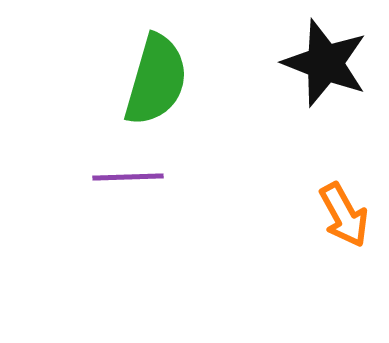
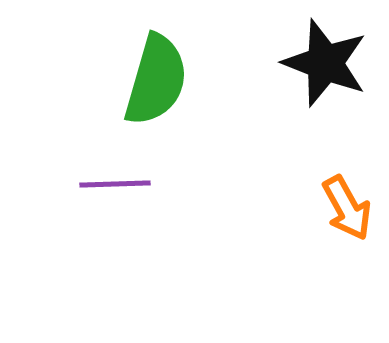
purple line: moved 13 px left, 7 px down
orange arrow: moved 3 px right, 7 px up
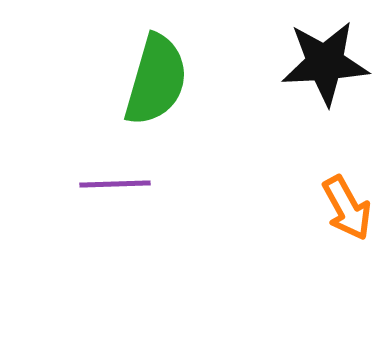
black star: rotated 24 degrees counterclockwise
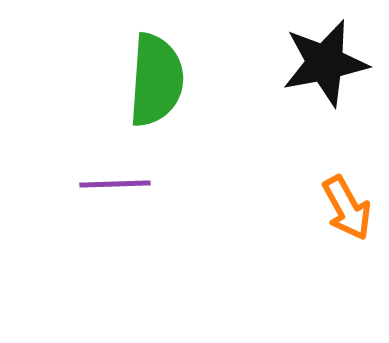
black star: rotated 8 degrees counterclockwise
green semicircle: rotated 12 degrees counterclockwise
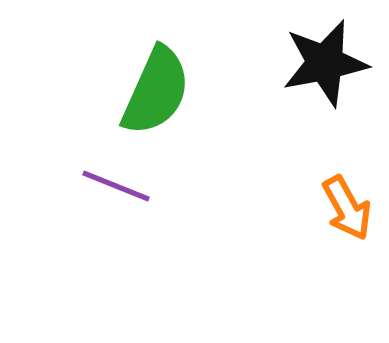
green semicircle: moved 11 px down; rotated 20 degrees clockwise
purple line: moved 1 px right, 2 px down; rotated 24 degrees clockwise
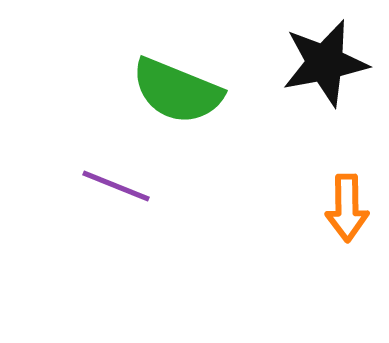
green semicircle: moved 21 px right; rotated 88 degrees clockwise
orange arrow: rotated 28 degrees clockwise
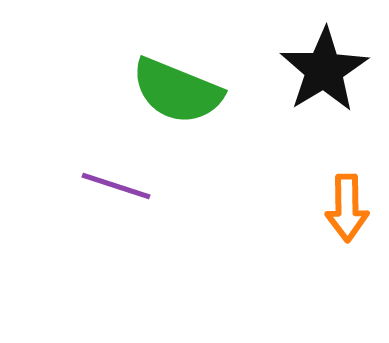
black star: moved 1 px left, 7 px down; rotated 20 degrees counterclockwise
purple line: rotated 4 degrees counterclockwise
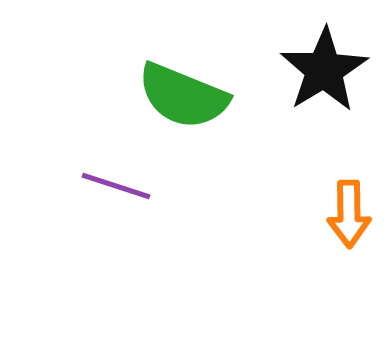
green semicircle: moved 6 px right, 5 px down
orange arrow: moved 2 px right, 6 px down
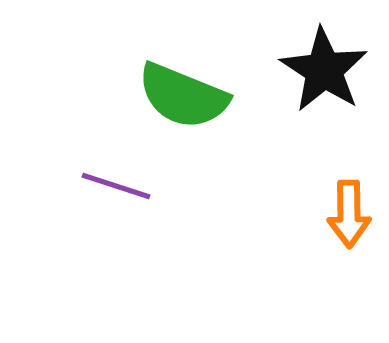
black star: rotated 8 degrees counterclockwise
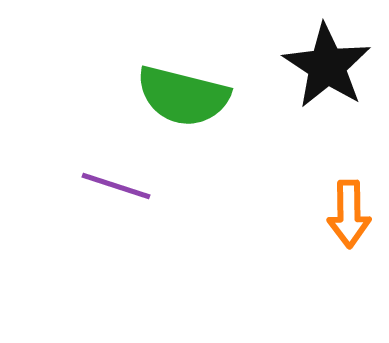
black star: moved 3 px right, 4 px up
green semicircle: rotated 8 degrees counterclockwise
